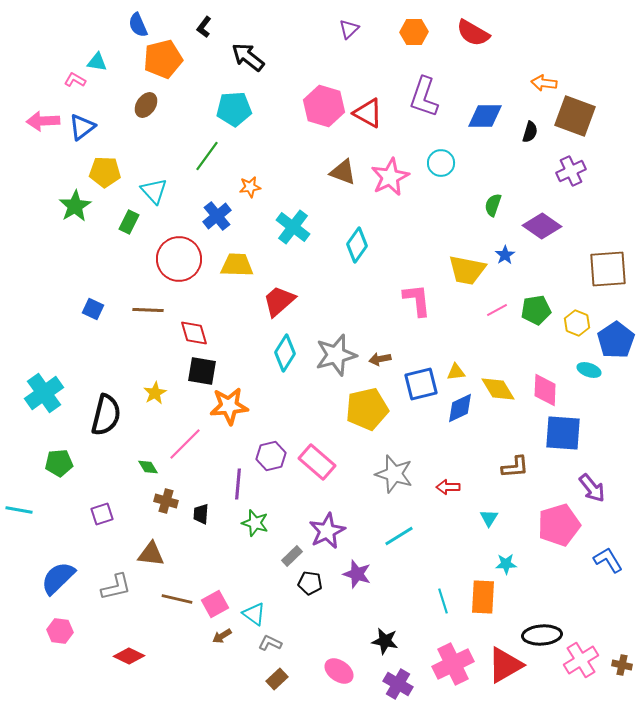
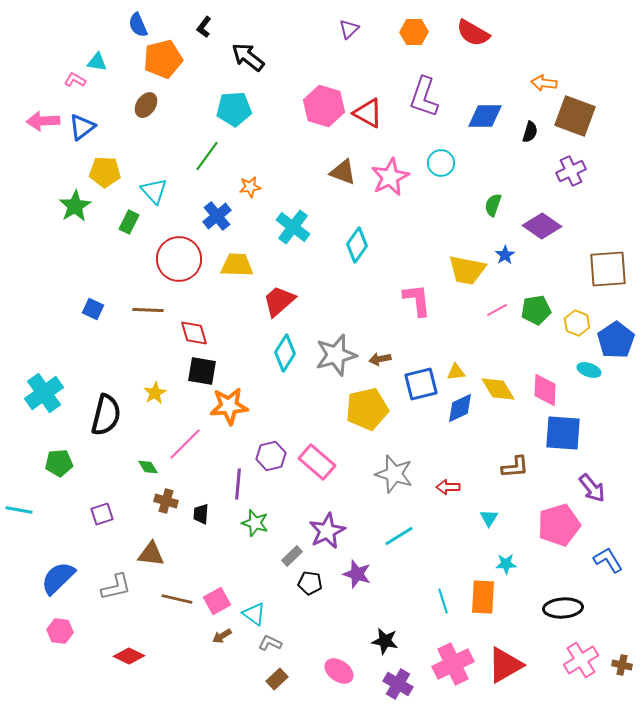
pink square at (215, 604): moved 2 px right, 3 px up
black ellipse at (542, 635): moved 21 px right, 27 px up
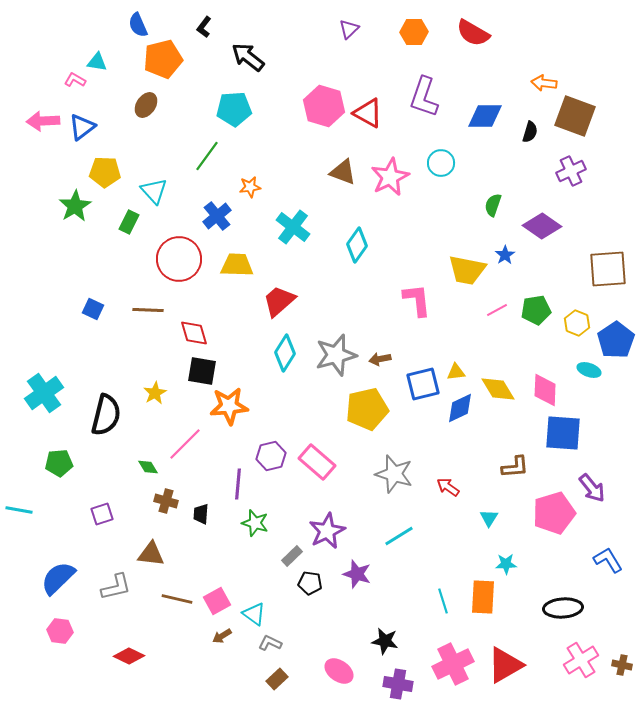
blue square at (421, 384): moved 2 px right
red arrow at (448, 487): rotated 35 degrees clockwise
pink pentagon at (559, 525): moved 5 px left, 12 px up
purple cross at (398, 684): rotated 20 degrees counterclockwise
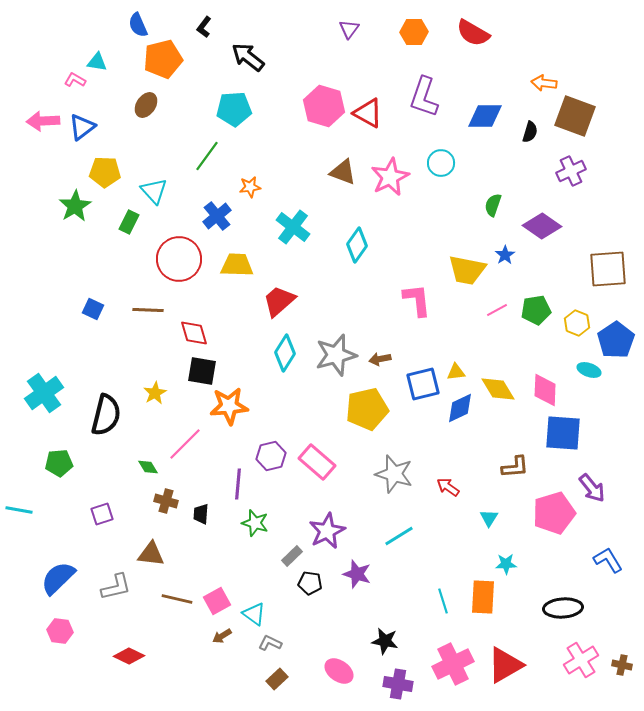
purple triangle at (349, 29): rotated 10 degrees counterclockwise
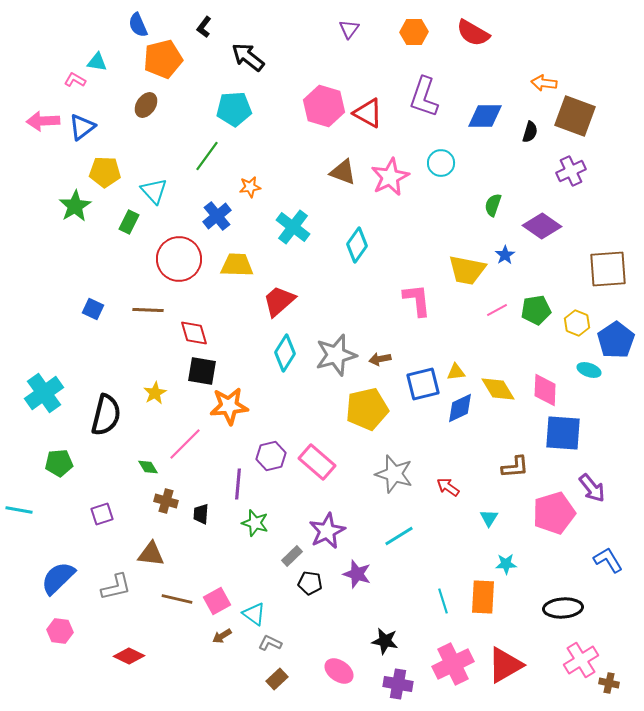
brown cross at (622, 665): moved 13 px left, 18 px down
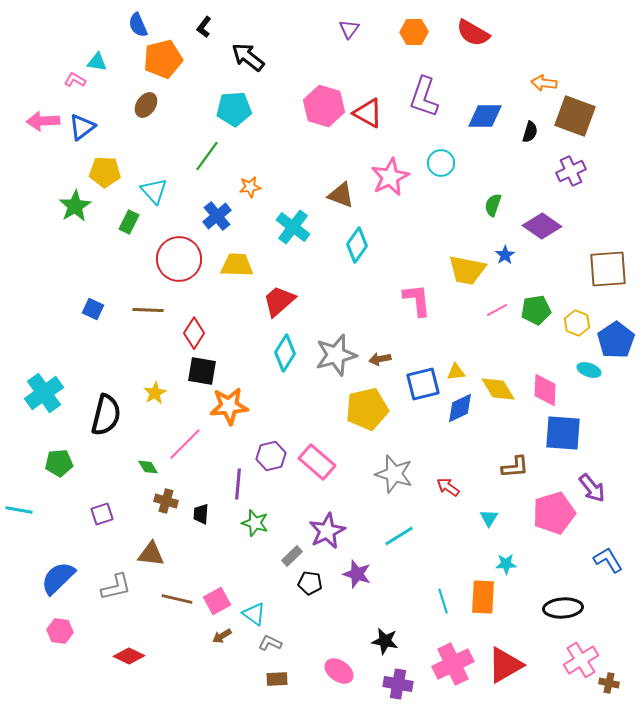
brown triangle at (343, 172): moved 2 px left, 23 px down
red diamond at (194, 333): rotated 48 degrees clockwise
brown rectangle at (277, 679): rotated 40 degrees clockwise
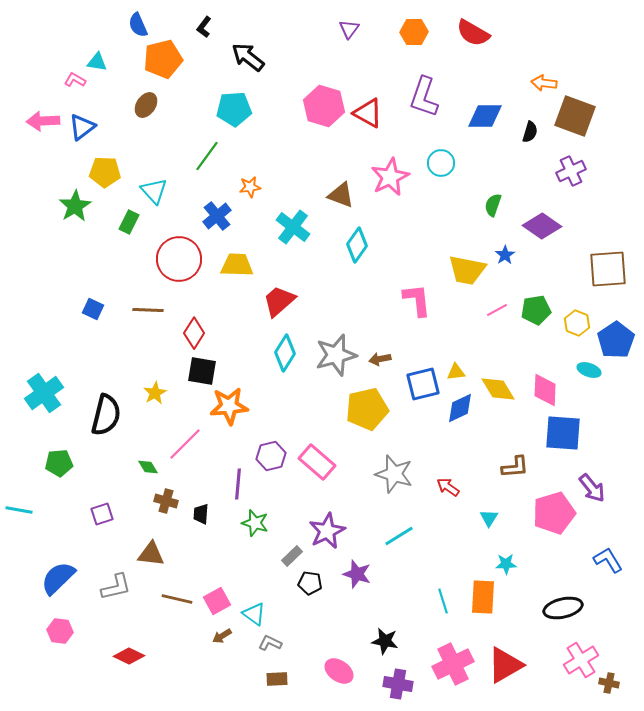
black ellipse at (563, 608): rotated 9 degrees counterclockwise
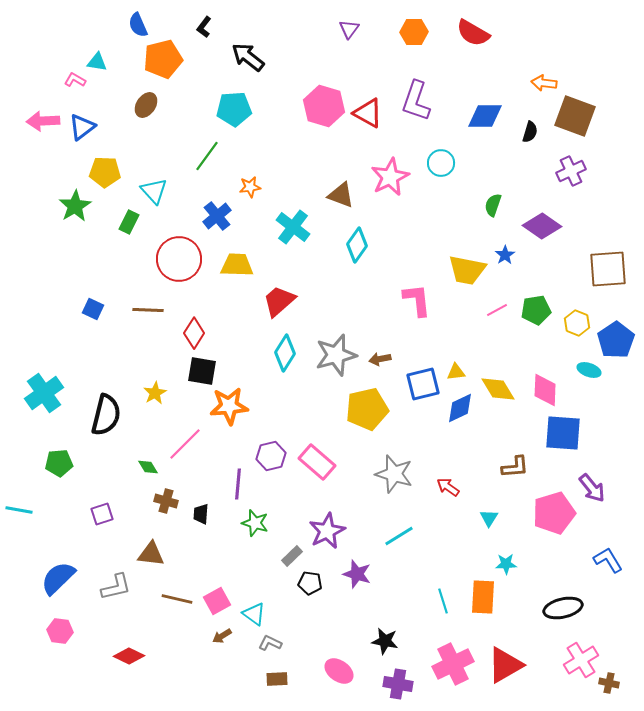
purple L-shape at (424, 97): moved 8 px left, 4 px down
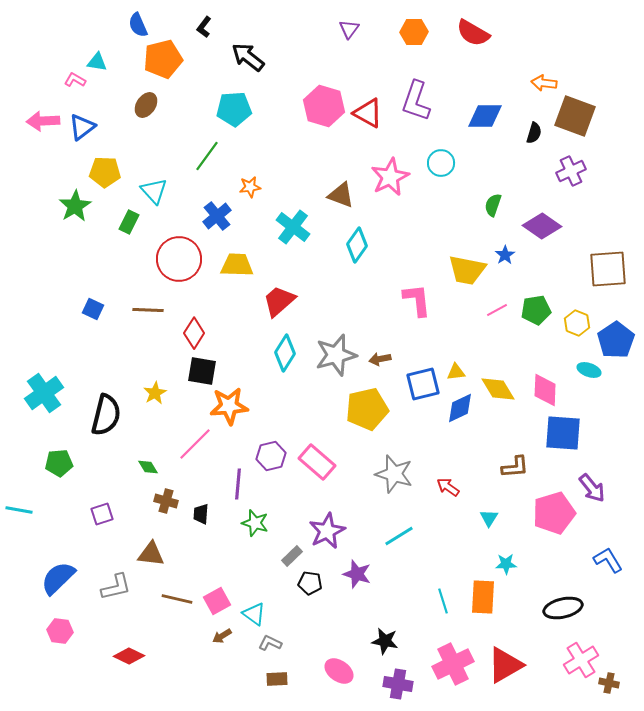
black semicircle at (530, 132): moved 4 px right, 1 px down
pink line at (185, 444): moved 10 px right
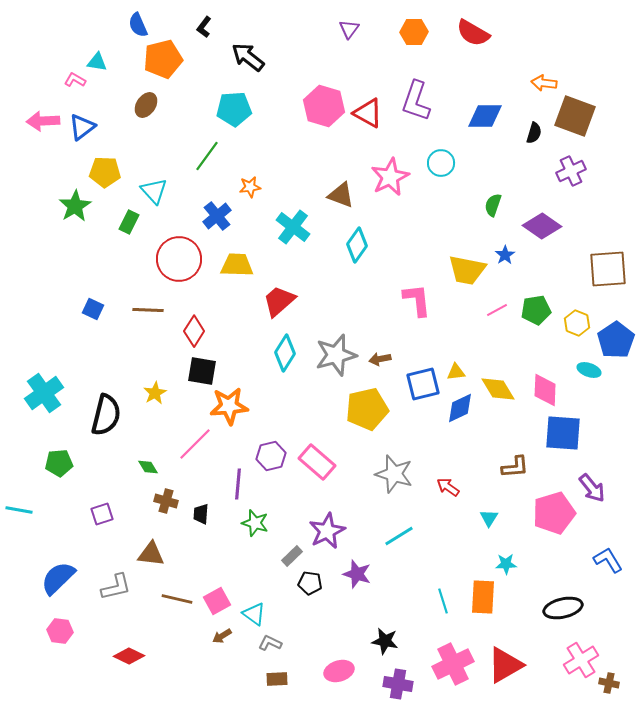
red diamond at (194, 333): moved 2 px up
pink ellipse at (339, 671): rotated 52 degrees counterclockwise
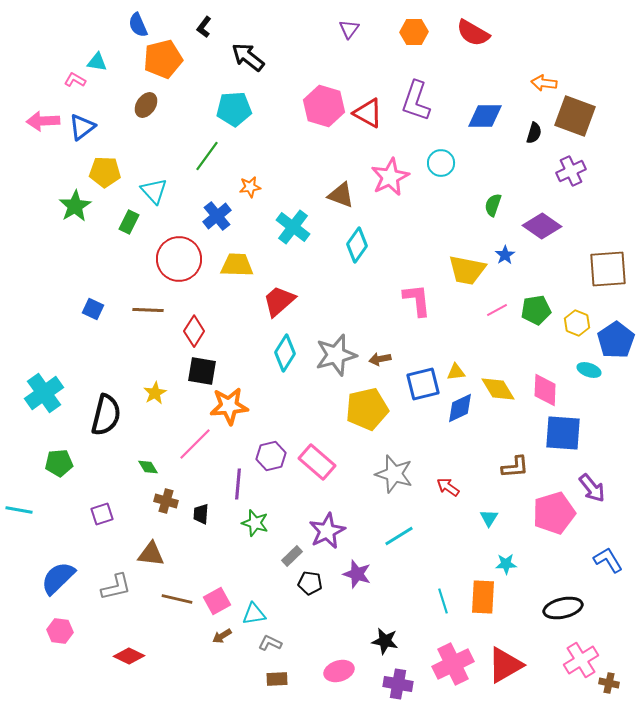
cyan triangle at (254, 614): rotated 45 degrees counterclockwise
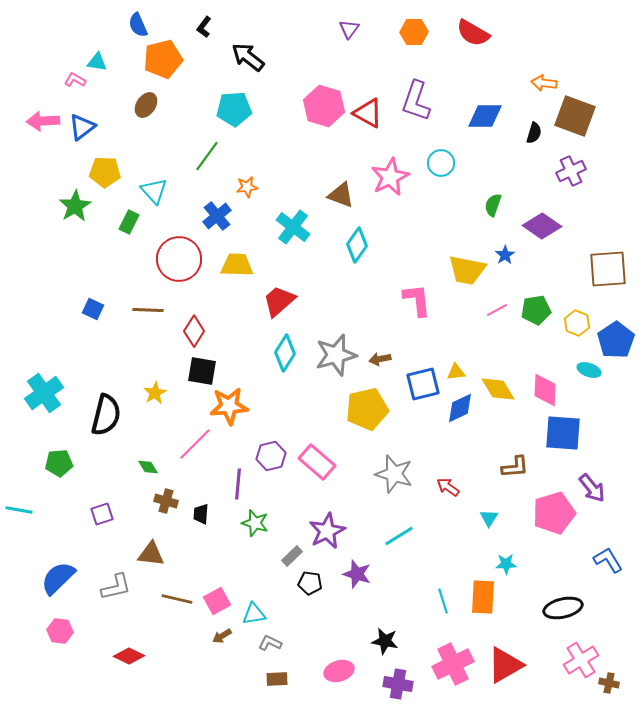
orange star at (250, 187): moved 3 px left
